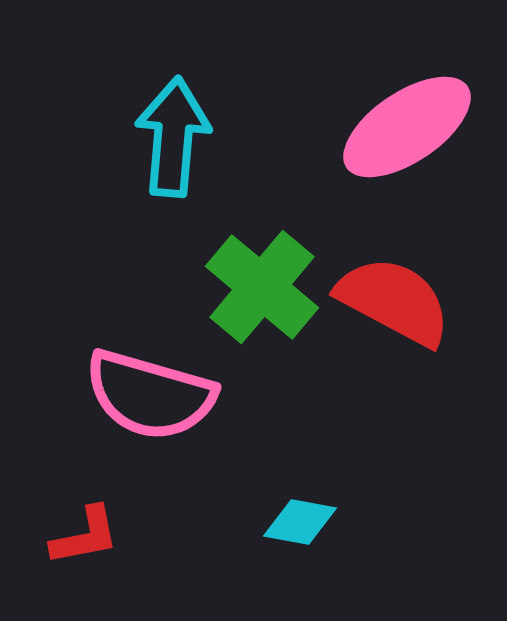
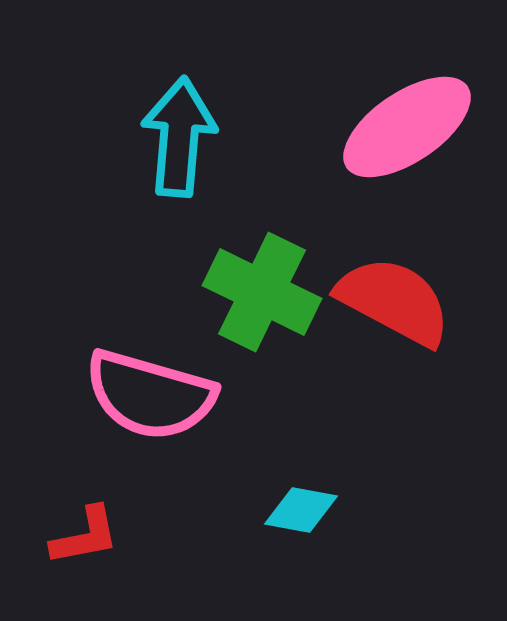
cyan arrow: moved 6 px right
green cross: moved 5 px down; rotated 14 degrees counterclockwise
cyan diamond: moved 1 px right, 12 px up
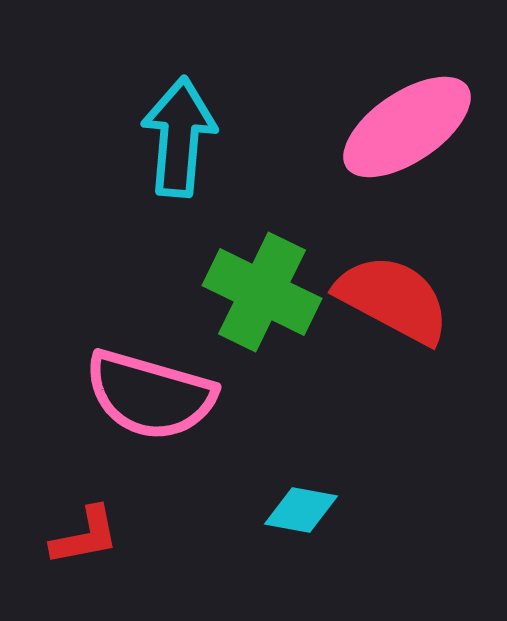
red semicircle: moved 1 px left, 2 px up
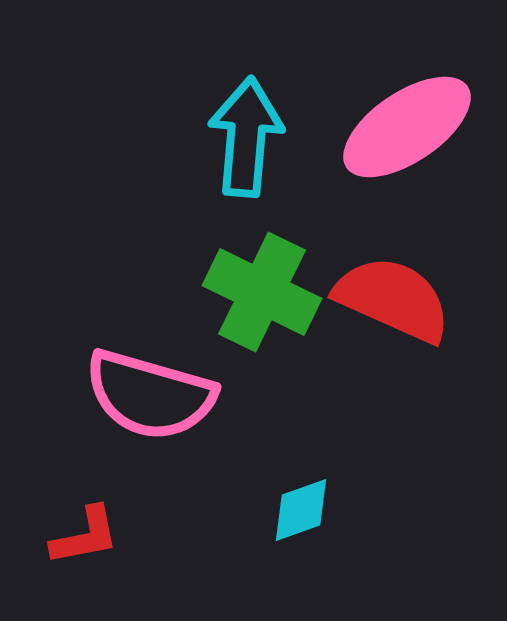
cyan arrow: moved 67 px right
red semicircle: rotated 4 degrees counterclockwise
cyan diamond: rotated 30 degrees counterclockwise
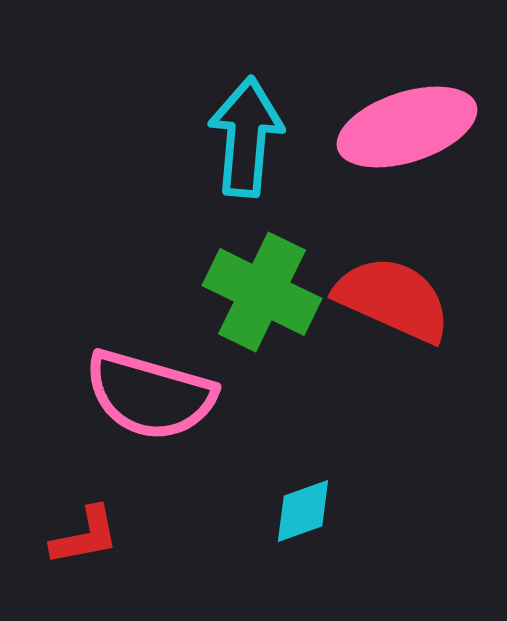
pink ellipse: rotated 16 degrees clockwise
cyan diamond: moved 2 px right, 1 px down
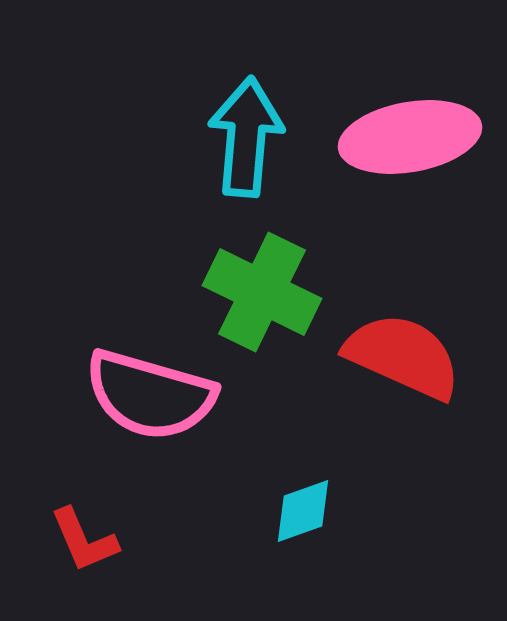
pink ellipse: moved 3 px right, 10 px down; rotated 8 degrees clockwise
red semicircle: moved 10 px right, 57 px down
red L-shape: moved 1 px left, 4 px down; rotated 78 degrees clockwise
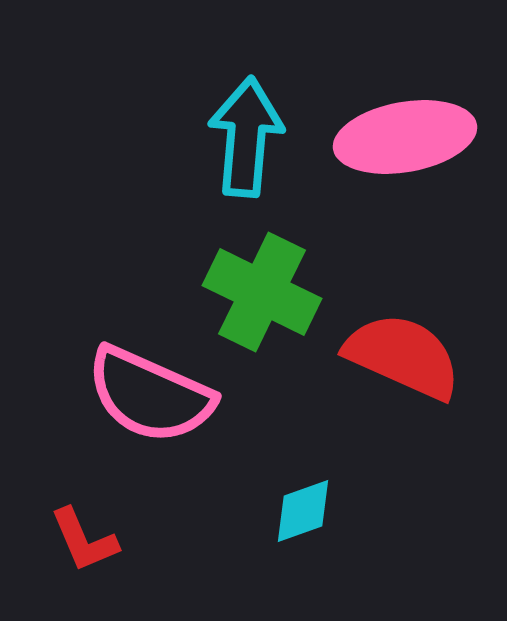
pink ellipse: moved 5 px left
pink semicircle: rotated 8 degrees clockwise
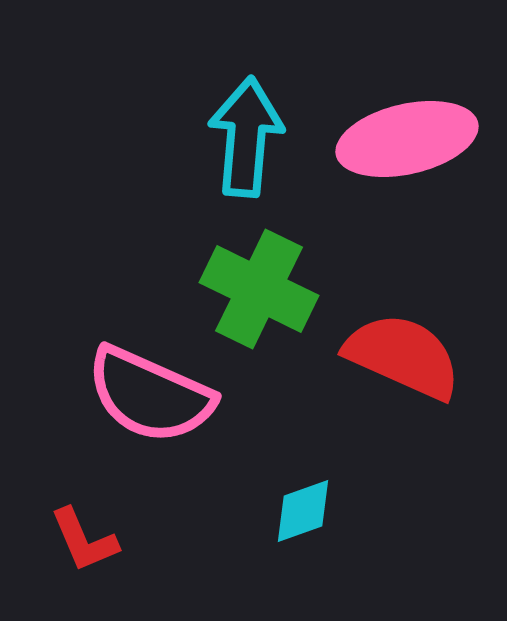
pink ellipse: moved 2 px right, 2 px down; rotated 3 degrees counterclockwise
green cross: moved 3 px left, 3 px up
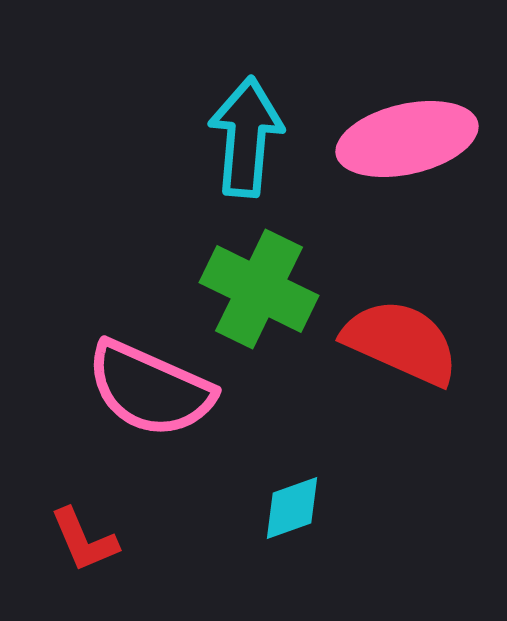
red semicircle: moved 2 px left, 14 px up
pink semicircle: moved 6 px up
cyan diamond: moved 11 px left, 3 px up
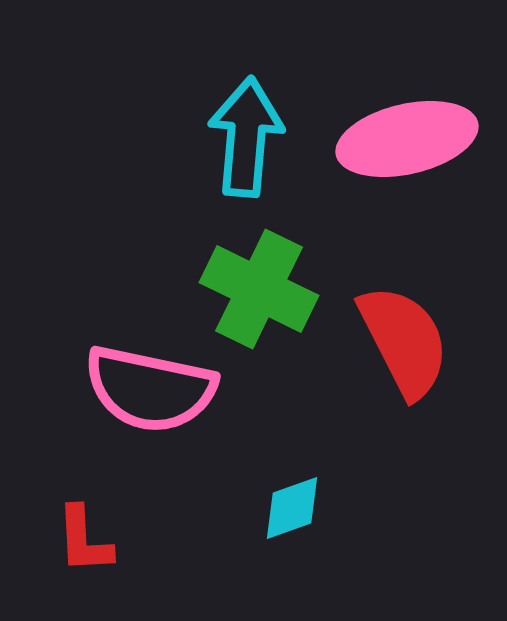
red semicircle: moved 3 px right, 1 px up; rotated 39 degrees clockwise
pink semicircle: rotated 12 degrees counterclockwise
red L-shape: rotated 20 degrees clockwise
